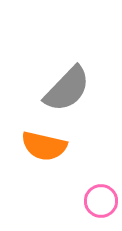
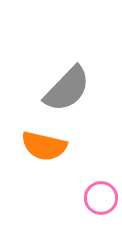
pink circle: moved 3 px up
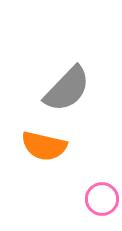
pink circle: moved 1 px right, 1 px down
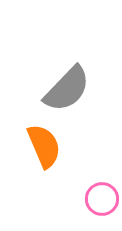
orange semicircle: rotated 126 degrees counterclockwise
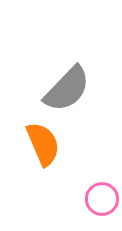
orange semicircle: moved 1 px left, 2 px up
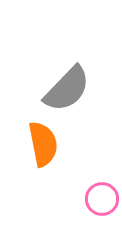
orange semicircle: rotated 12 degrees clockwise
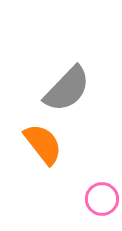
orange semicircle: rotated 27 degrees counterclockwise
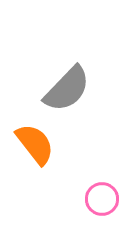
orange semicircle: moved 8 px left
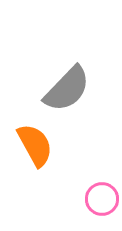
orange semicircle: moved 1 px down; rotated 9 degrees clockwise
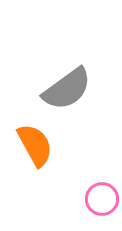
gray semicircle: rotated 10 degrees clockwise
